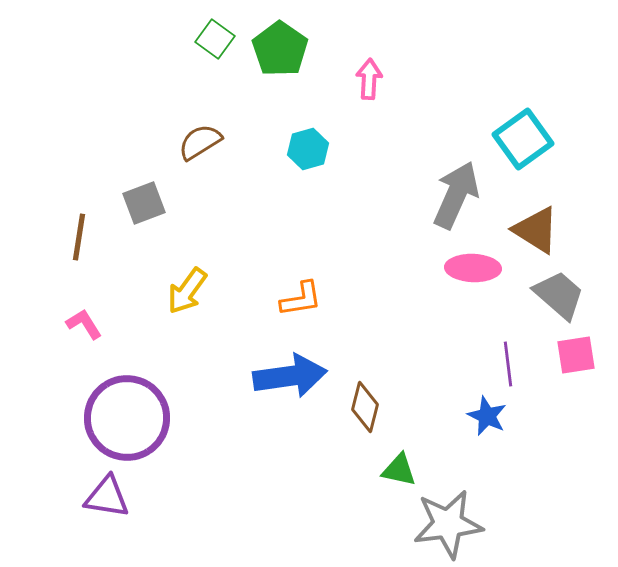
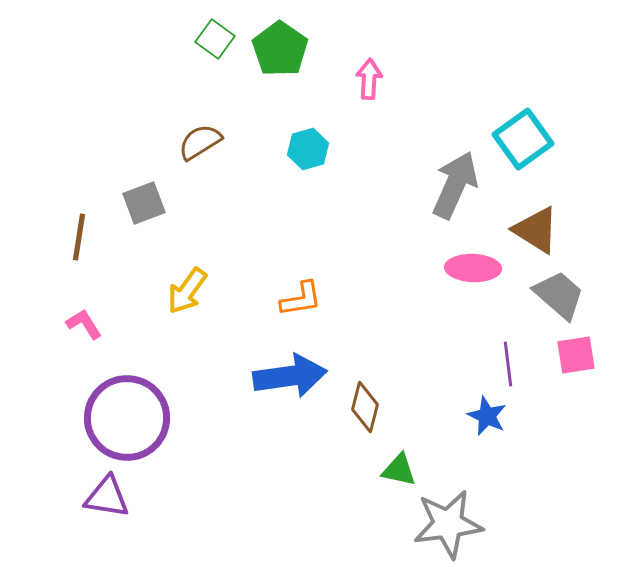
gray arrow: moved 1 px left, 10 px up
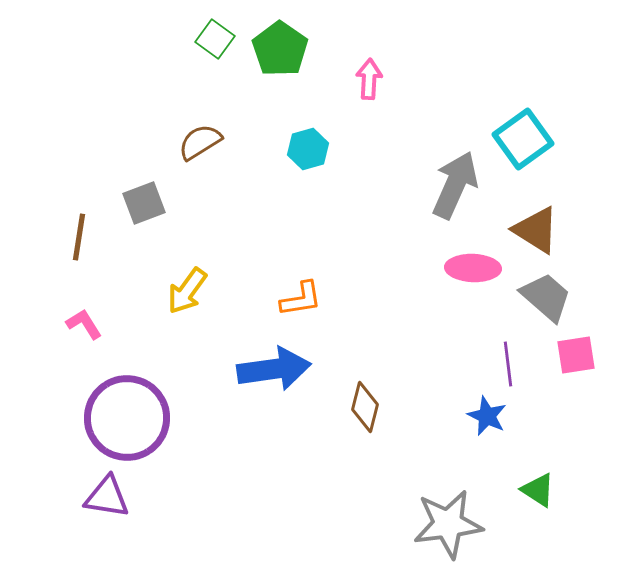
gray trapezoid: moved 13 px left, 2 px down
blue arrow: moved 16 px left, 7 px up
green triangle: moved 139 px right, 20 px down; rotated 21 degrees clockwise
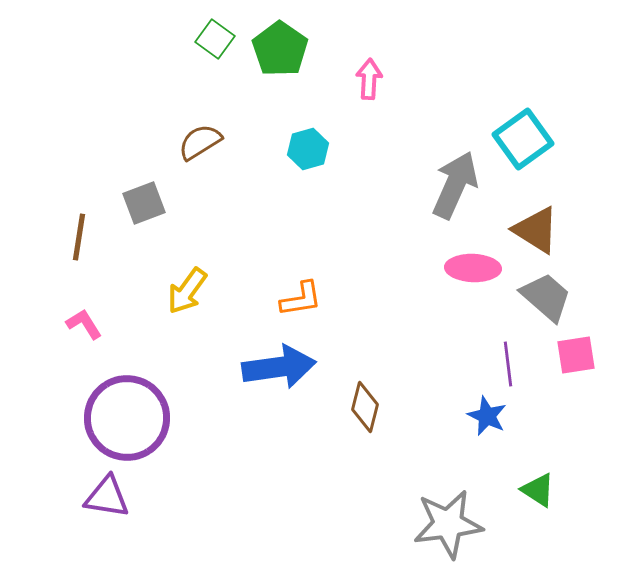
blue arrow: moved 5 px right, 2 px up
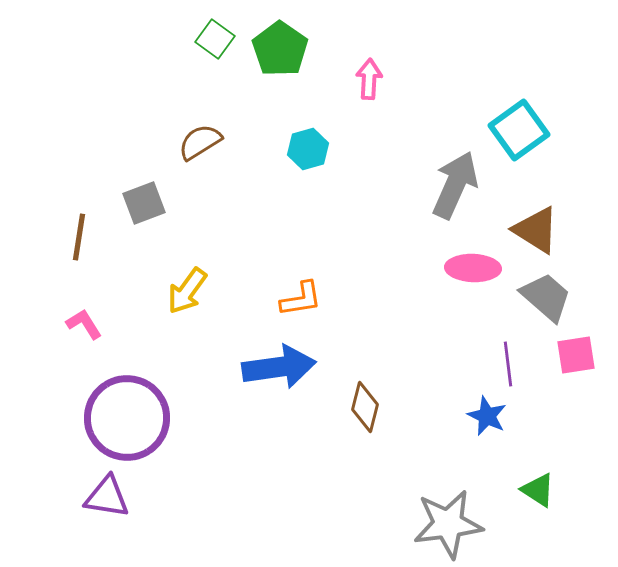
cyan square: moved 4 px left, 9 px up
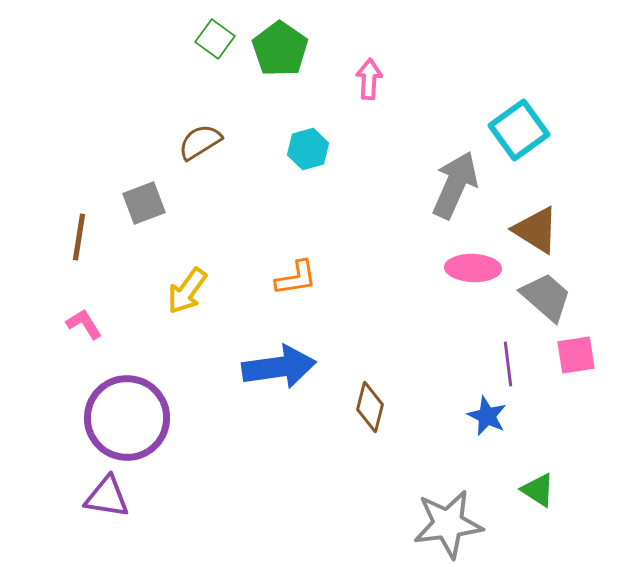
orange L-shape: moved 5 px left, 21 px up
brown diamond: moved 5 px right
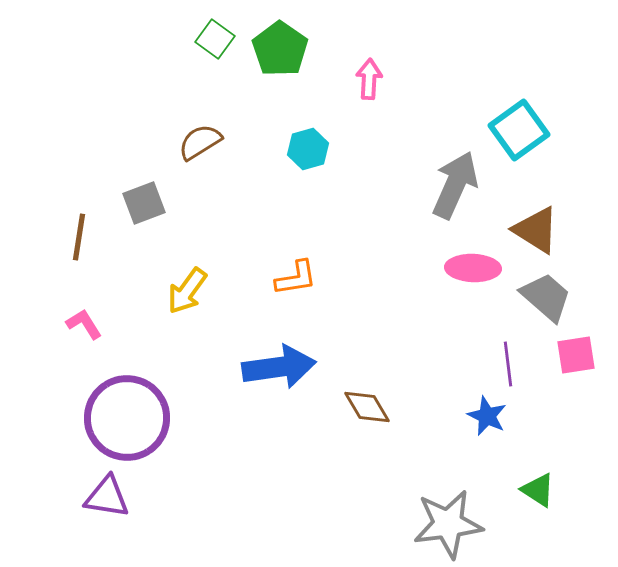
brown diamond: moved 3 px left; rotated 45 degrees counterclockwise
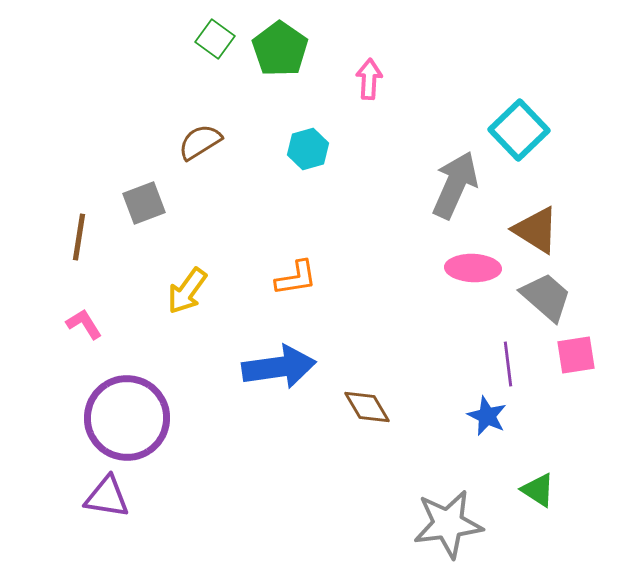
cyan square: rotated 8 degrees counterclockwise
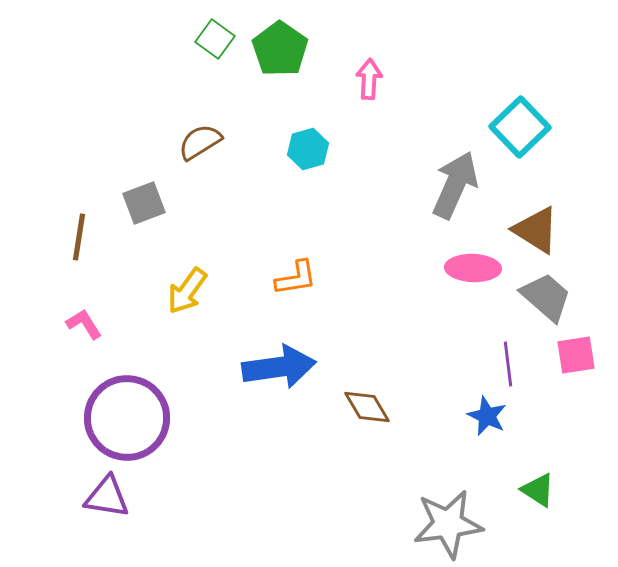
cyan square: moved 1 px right, 3 px up
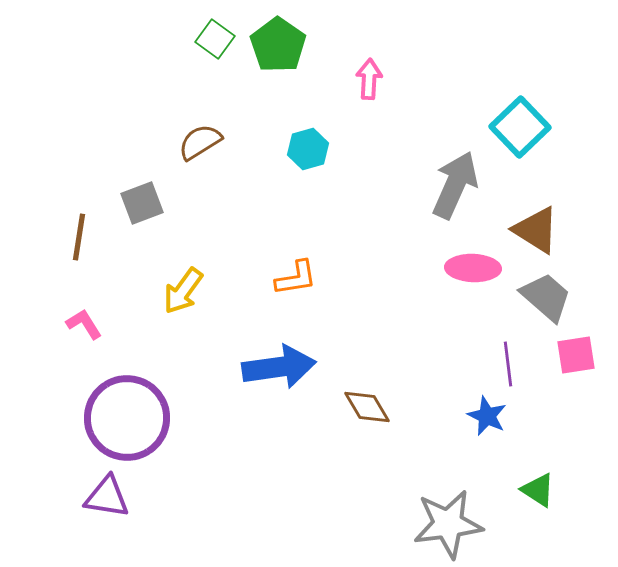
green pentagon: moved 2 px left, 4 px up
gray square: moved 2 px left
yellow arrow: moved 4 px left
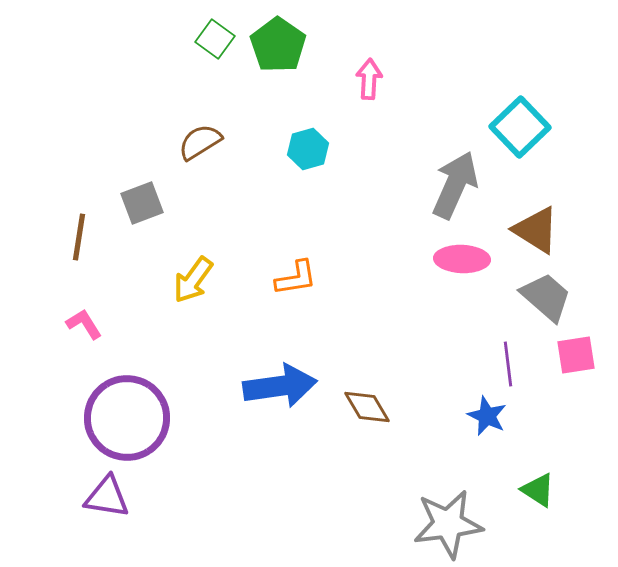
pink ellipse: moved 11 px left, 9 px up
yellow arrow: moved 10 px right, 11 px up
blue arrow: moved 1 px right, 19 px down
